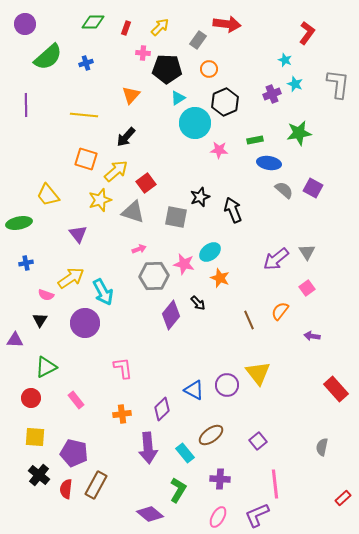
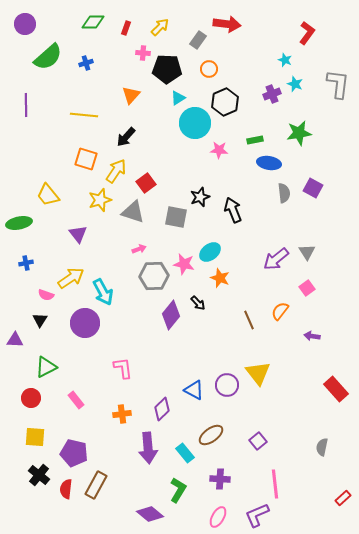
yellow arrow at (116, 171): rotated 15 degrees counterclockwise
gray semicircle at (284, 190): moved 3 px down; rotated 42 degrees clockwise
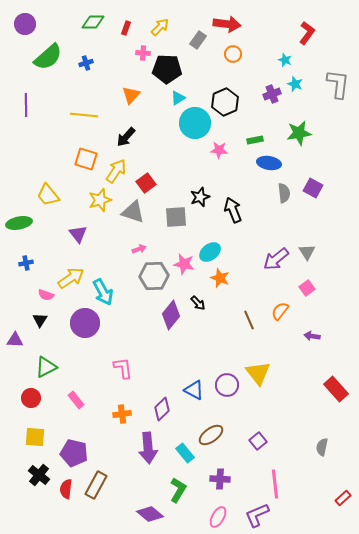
orange circle at (209, 69): moved 24 px right, 15 px up
gray square at (176, 217): rotated 15 degrees counterclockwise
